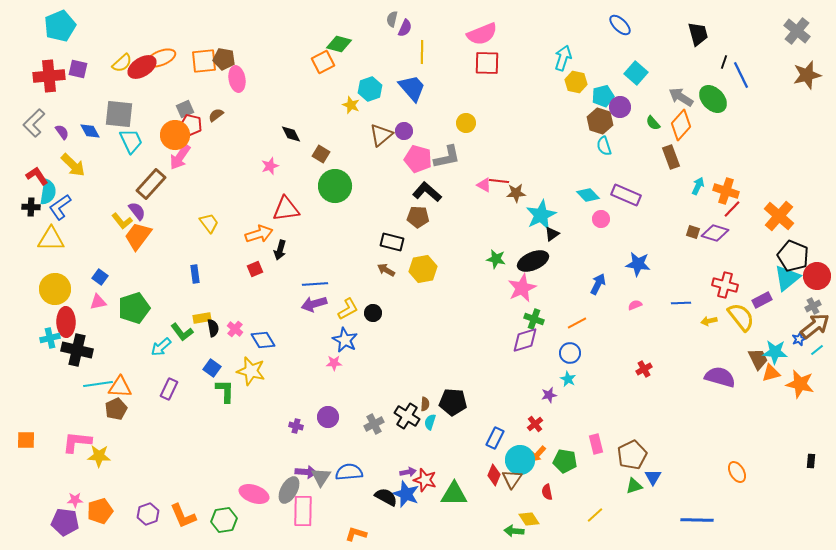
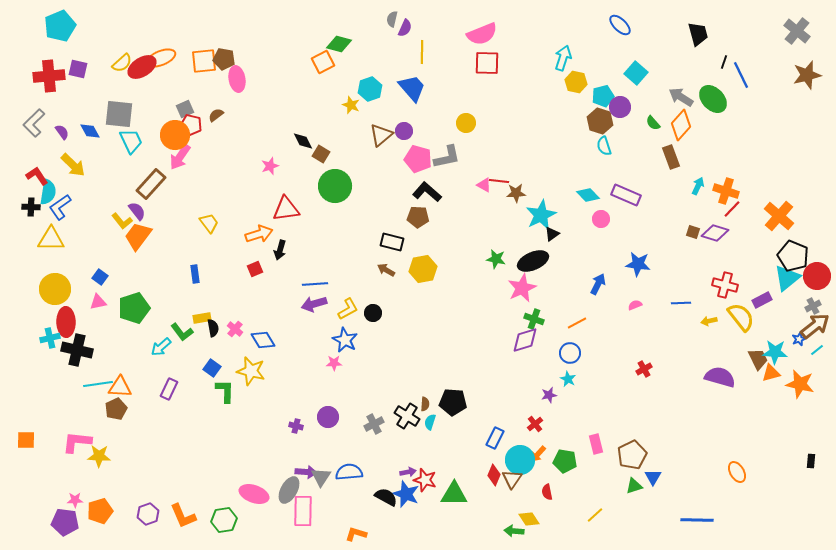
black diamond at (291, 134): moved 12 px right, 7 px down
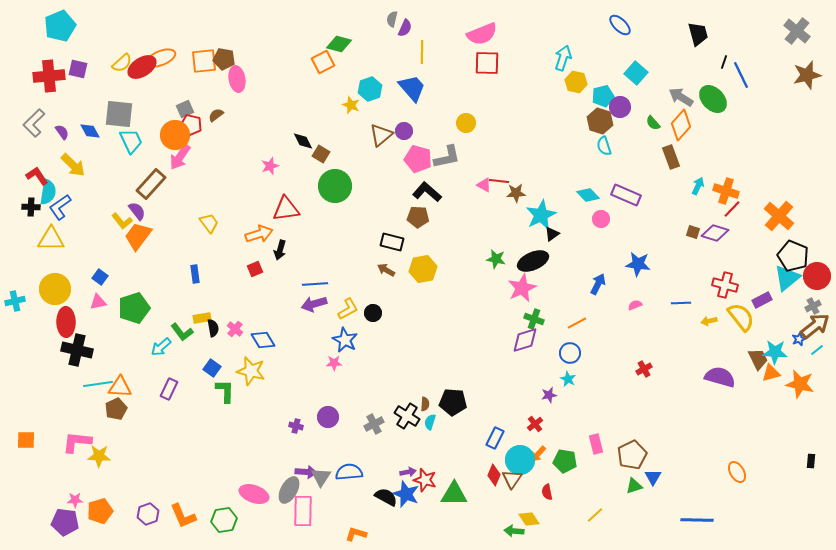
cyan cross at (50, 338): moved 35 px left, 37 px up
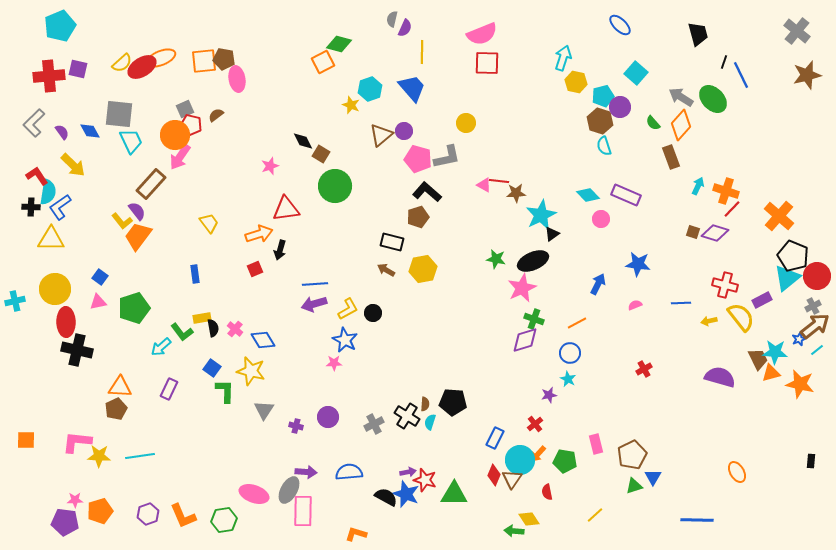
brown pentagon at (418, 217): rotated 20 degrees counterclockwise
cyan line at (98, 384): moved 42 px right, 72 px down
gray triangle at (321, 477): moved 57 px left, 67 px up
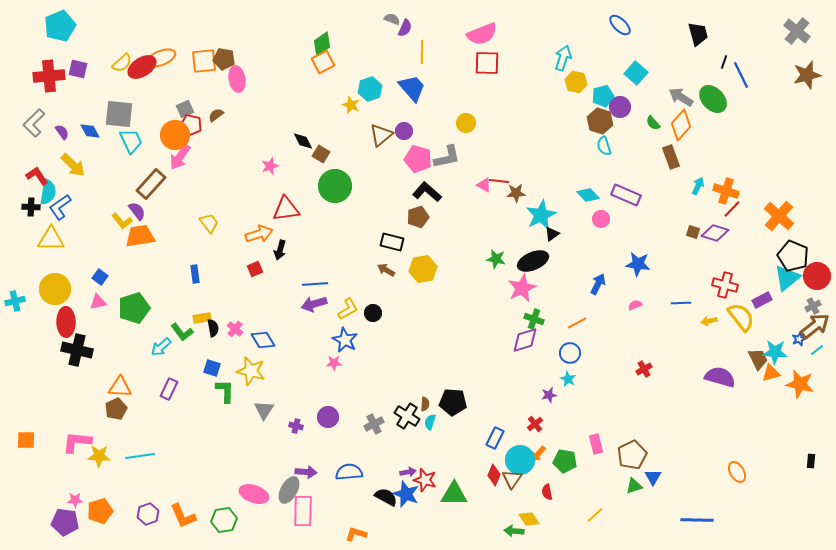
gray semicircle at (392, 19): rotated 98 degrees clockwise
green diamond at (339, 44): moved 17 px left; rotated 50 degrees counterclockwise
orange trapezoid at (138, 236): moved 2 px right; rotated 44 degrees clockwise
blue square at (212, 368): rotated 18 degrees counterclockwise
